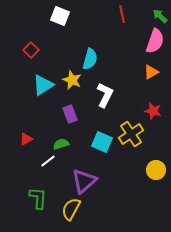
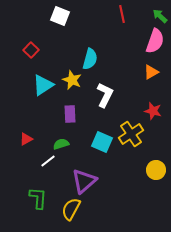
purple rectangle: rotated 18 degrees clockwise
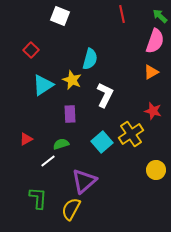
cyan square: rotated 25 degrees clockwise
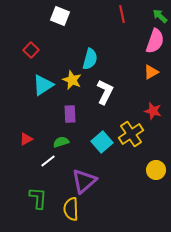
white L-shape: moved 3 px up
green semicircle: moved 2 px up
yellow semicircle: rotated 30 degrees counterclockwise
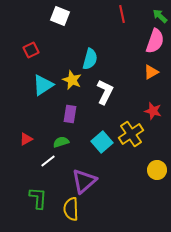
red square: rotated 21 degrees clockwise
purple rectangle: rotated 12 degrees clockwise
yellow circle: moved 1 px right
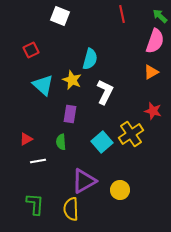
cyan triangle: rotated 45 degrees counterclockwise
green semicircle: rotated 77 degrees counterclockwise
white line: moved 10 px left; rotated 28 degrees clockwise
yellow circle: moved 37 px left, 20 px down
purple triangle: rotated 12 degrees clockwise
green L-shape: moved 3 px left, 6 px down
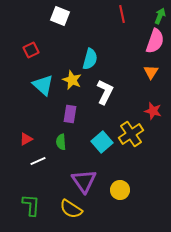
green arrow: rotated 70 degrees clockwise
orange triangle: rotated 28 degrees counterclockwise
white line: rotated 14 degrees counterclockwise
purple triangle: rotated 36 degrees counterclockwise
green L-shape: moved 4 px left, 1 px down
yellow semicircle: rotated 55 degrees counterclockwise
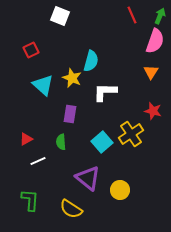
red line: moved 10 px right, 1 px down; rotated 12 degrees counterclockwise
cyan semicircle: moved 1 px right, 2 px down
yellow star: moved 2 px up
white L-shape: rotated 115 degrees counterclockwise
purple triangle: moved 4 px right, 3 px up; rotated 16 degrees counterclockwise
green L-shape: moved 1 px left, 5 px up
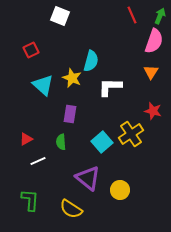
pink semicircle: moved 1 px left
white L-shape: moved 5 px right, 5 px up
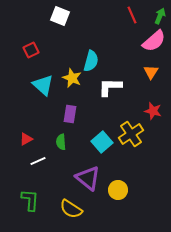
pink semicircle: rotated 30 degrees clockwise
yellow circle: moved 2 px left
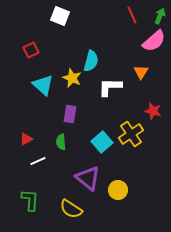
orange triangle: moved 10 px left
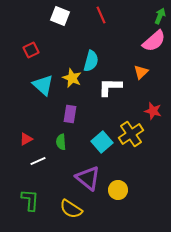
red line: moved 31 px left
orange triangle: rotated 14 degrees clockwise
